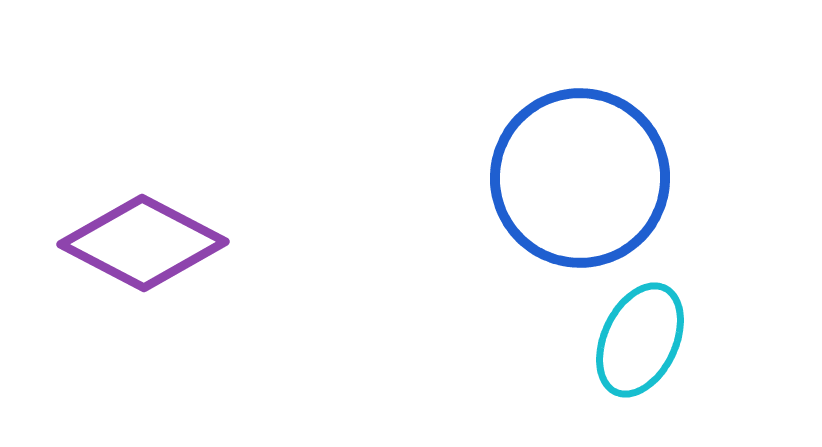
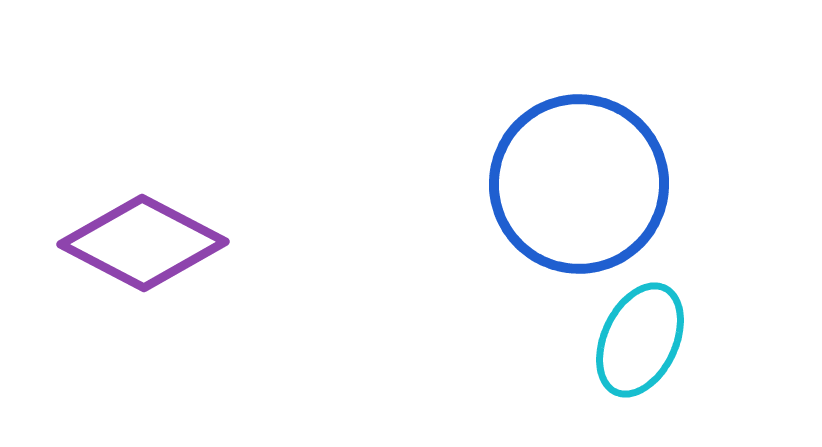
blue circle: moved 1 px left, 6 px down
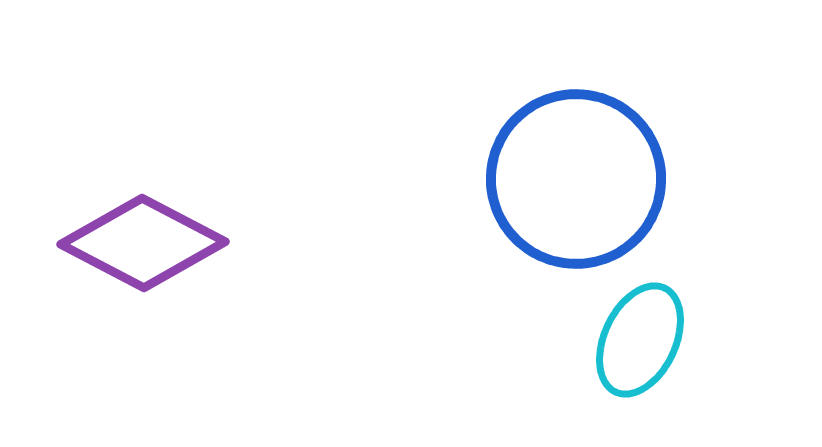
blue circle: moved 3 px left, 5 px up
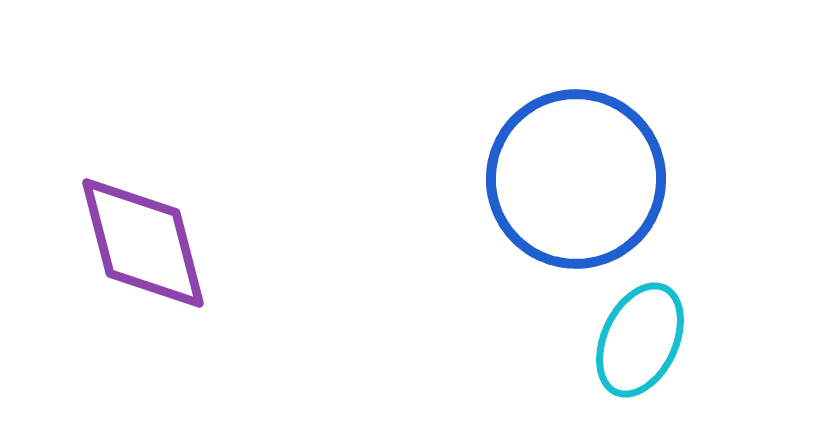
purple diamond: rotated 48 degrees clockwise
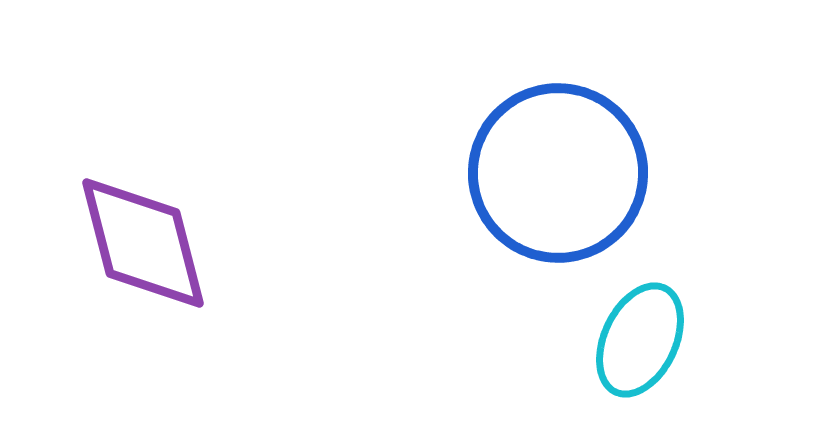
blue circle: moved 18 px left, 6 px up
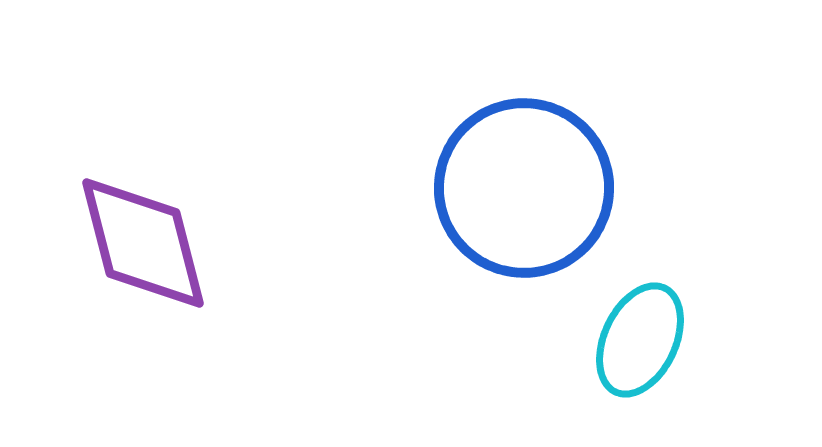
blue circle: moved 34 px left, 15 px down
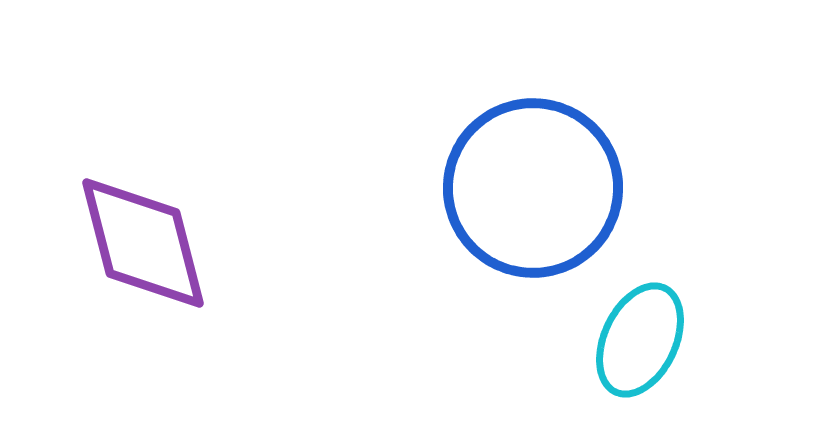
blue circle: moved 9 px right
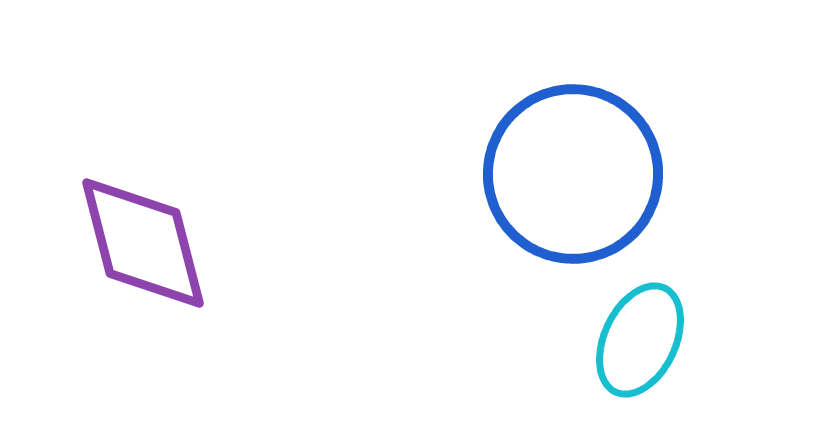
blue circle: moved 40 px right, 14 px up
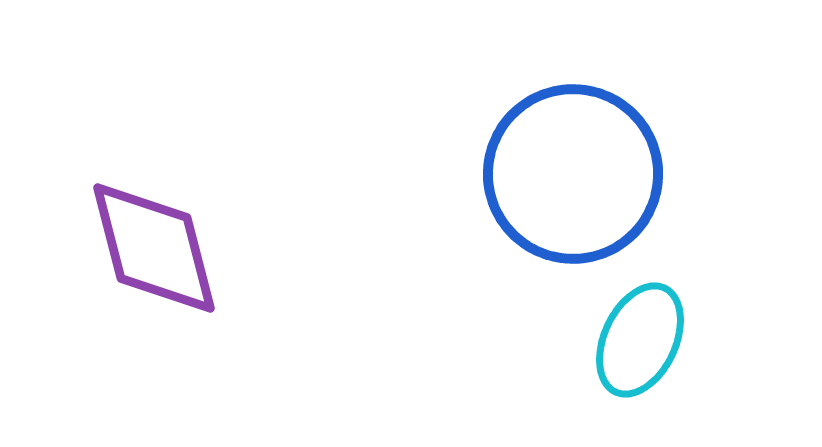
purple diamond: moved 11 px right, 5 px down
